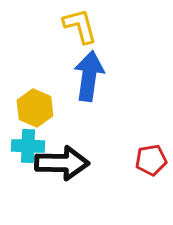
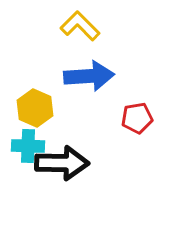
yellow L-shape: rotated 30 degrees counterclockwise
blue arrow: rotated 78 degrees clockwise
red pentagon: moved 14 px left, 42 px up
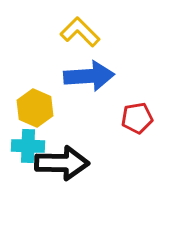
yellow L-shape: moved 6 px down
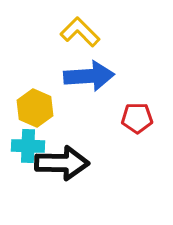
red pentagon: rotated 8 degrees clockwise
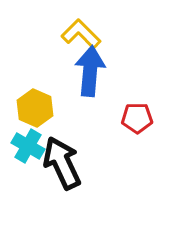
yellow L-shape: moved 1 px right, 2 px down
blue arrow: moved 1 px right, 5 px up; rotated 81 degrees counterclockwise
cyan cross: rotated 28 degrees clockwise
black arrow: rotated 116 degrees counterclockwise
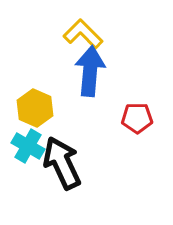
yellow L-shape: moved 2 px right
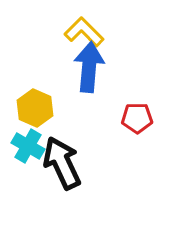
yellow L-shape: moved 1 px right, 2 px up
blue arrow: moved 1 px left, 4 px up
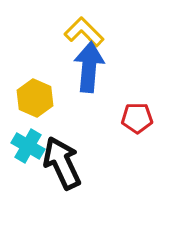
yellow hexagon: moved 10 px up
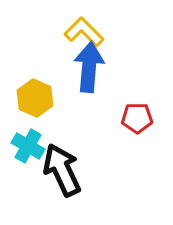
black arrow: moved 7 px down
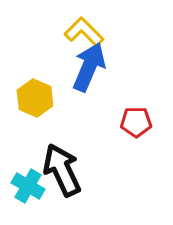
blue arrow: rotated 18 degrees clockwise
red pentagon: moved 1 px left, 4 px down
cyan cross: moved 40 px down
